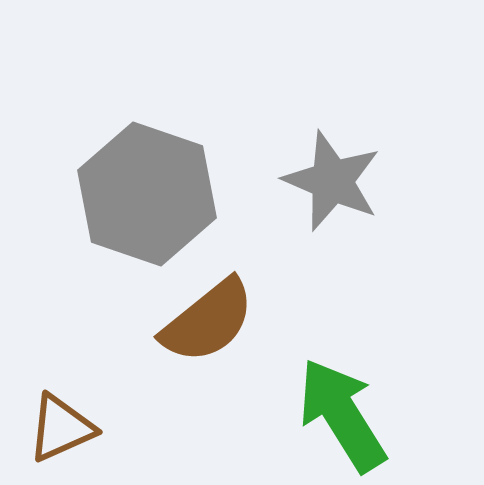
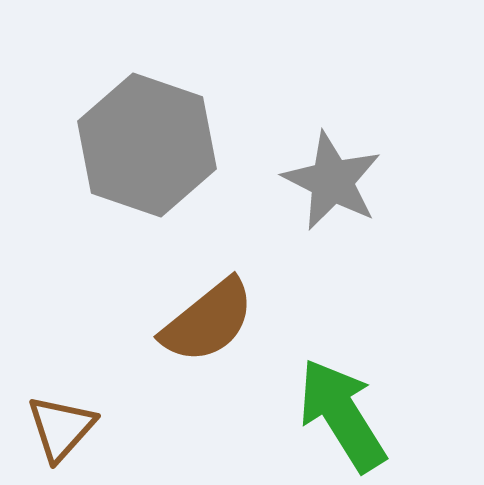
gray star: rotated 4 degrees clockwise
gray hexagon: moved 49 px up
brown triangle: rotated 24 degrees counterclockwise
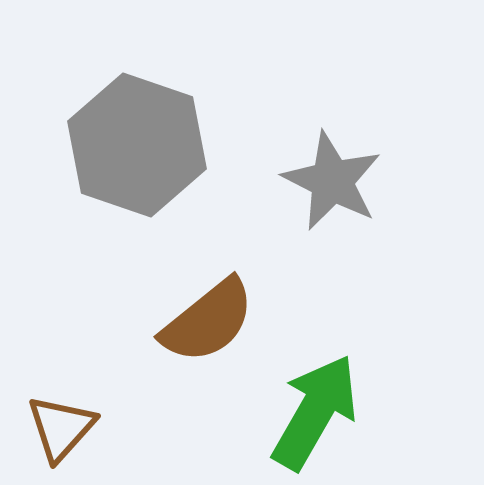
gray hexagon: moved 10 px left
green arrow: moved 27 px left, 3 px up; rotated 62 degrees clockwise
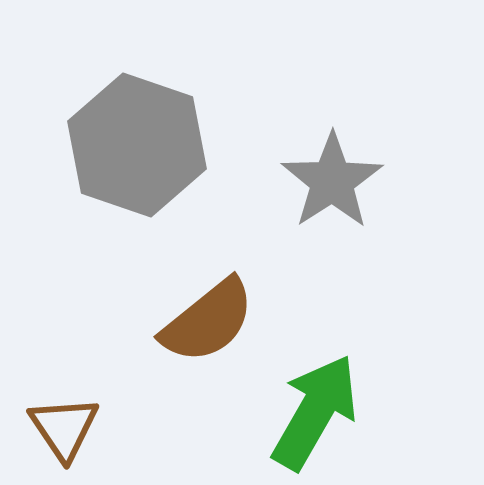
gray star: rotated 12 degrees clockwise
brown triangle: moved 3 px right; rotated 16 degrees counterclockwise
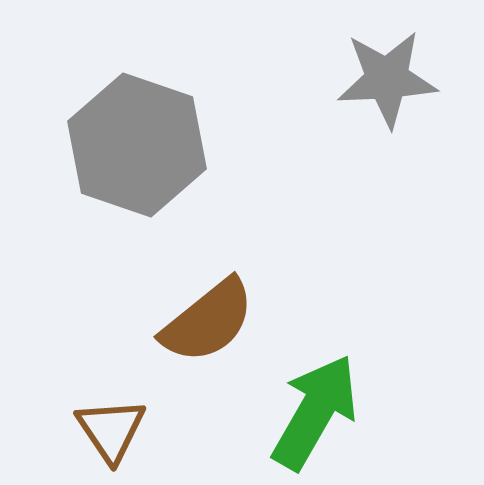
gray star: moved 55 px right, 102 px up; rotated 30 degrees clockwise
brown triangle: moved 47 px right, 2 px down
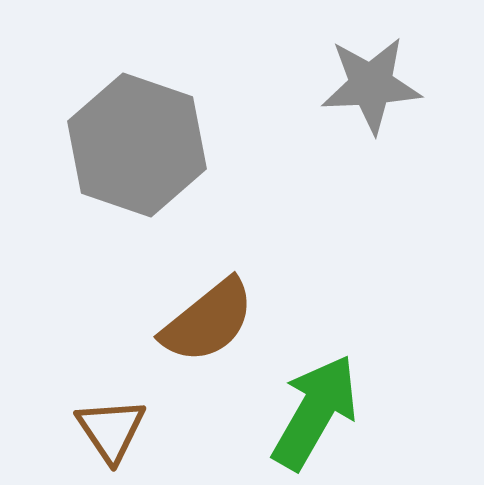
gray star: moved 16 px left, 6 px down
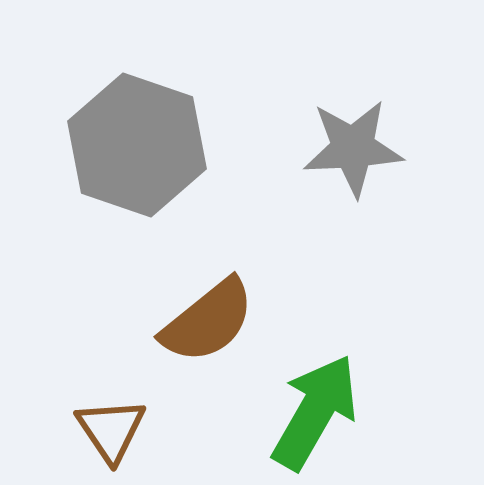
gray star: moved 18 px left, 63 px down
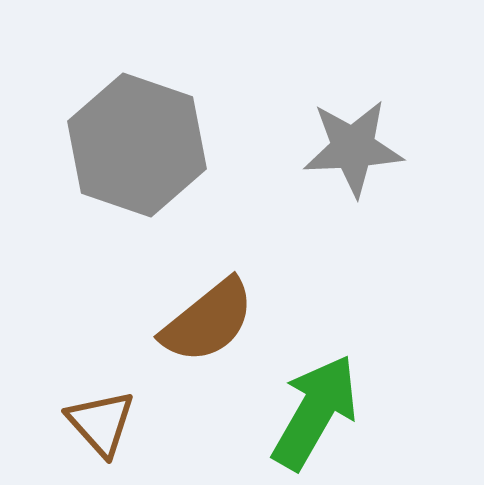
brown triangle: moved 10 px left, 7 px up; rotated 8 degrees counterclockwise
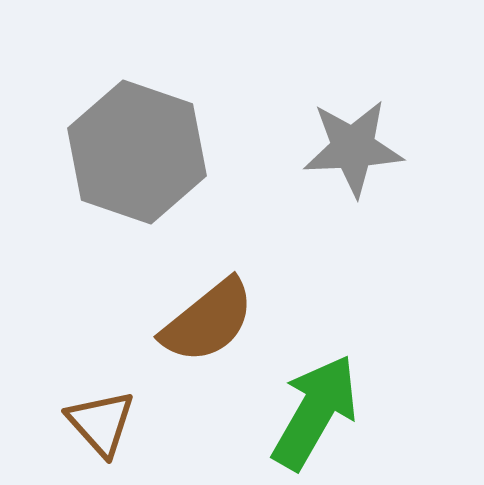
gray hexagon: moved 7 px down
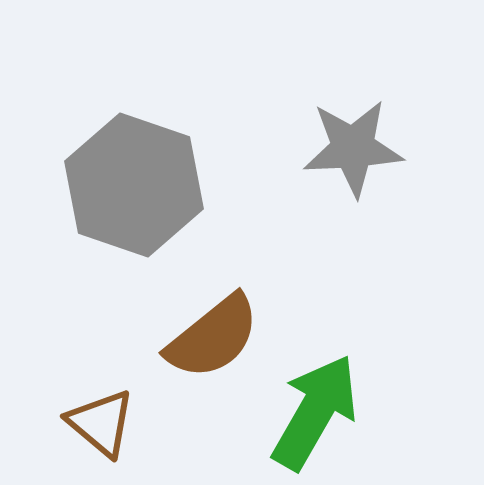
gray hexagon: moved 3 px left, 33 px down
brown semicircle: moved 5 px right, 16 px down
brown triangle: rotated 8 degrees counterclockwise
